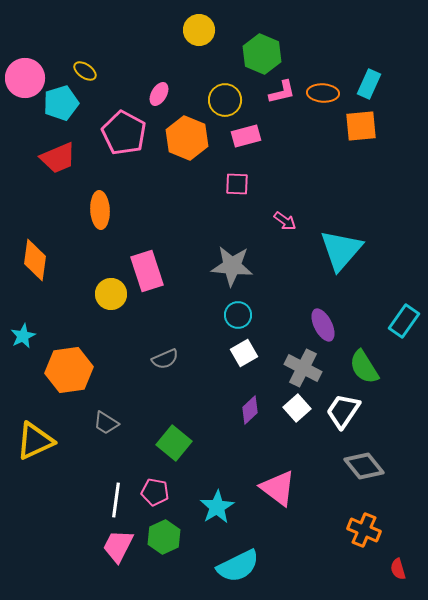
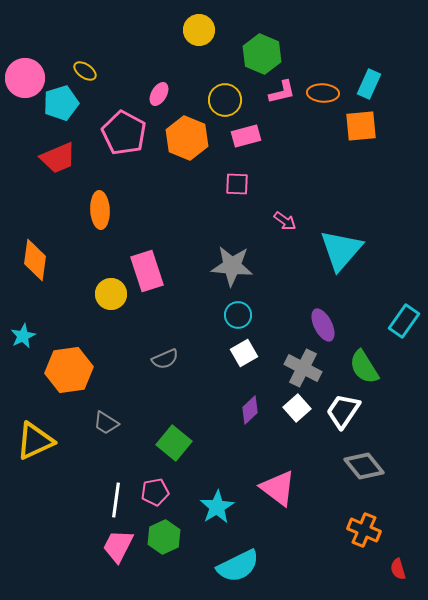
pink pentagon at (155, 492): rotated 20 degrees counterclockwise
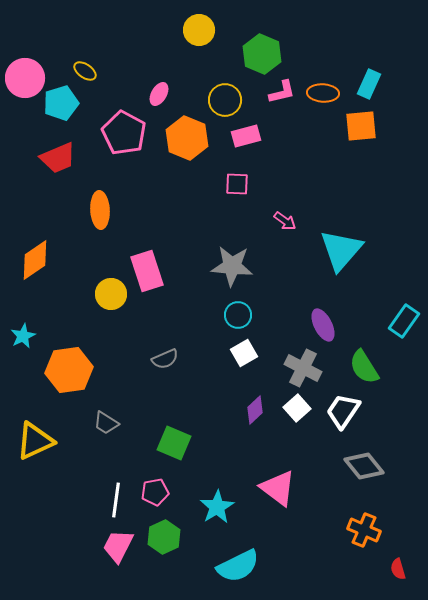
orange diamond at (35, 260): rotated 48 degrees clockwise
purple diamond at (250, 410): moved 5 px right
green square at (174, 443): rotated 16 degrees counterclockwise
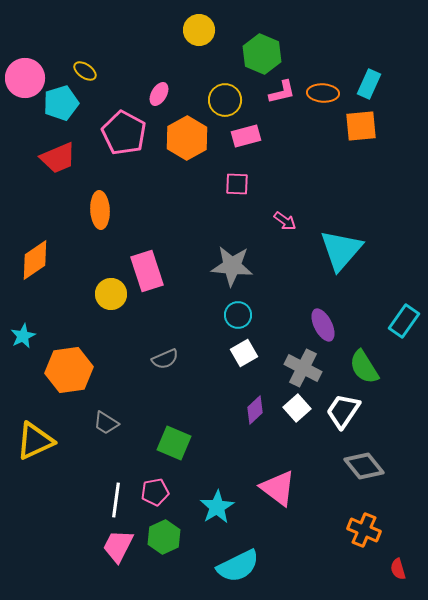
orange hexagon at (187, 138): rotated 9 degrees clockwise
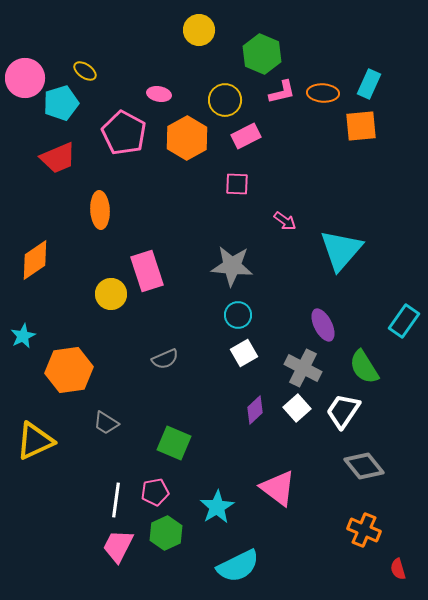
pink ellipse at (159, 94): rotated 70 degrees clockwise
pink rectangle at (246, 136): rotated 12 degrees counterclockwise
green hexagon at (164, 537): moved 2 px right, 4 px up
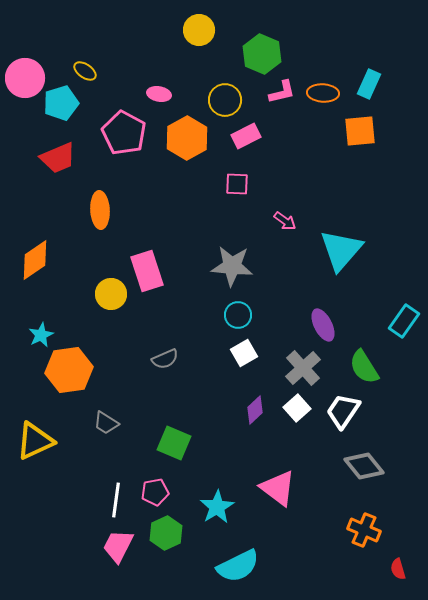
orange square at (361, 126): moved 1 px left, 5 px down
cyan star at (23, 336): moved 18 px right, 1 px up
gray cross at (303, 368): rotated 21 degrees clockwise
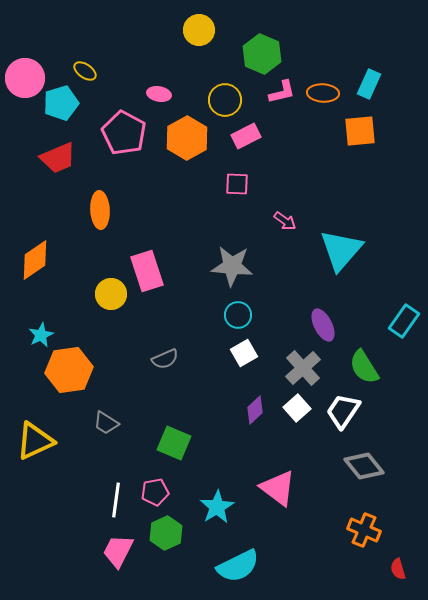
pink trapezoid at (118, 546): moved 5 px down
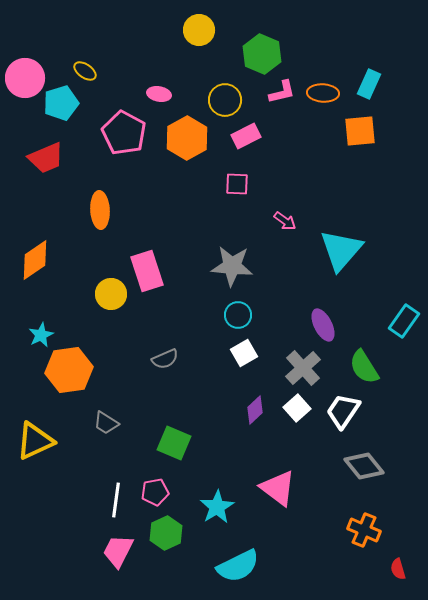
red trapezoid at (58, 158): moved 12 px left
